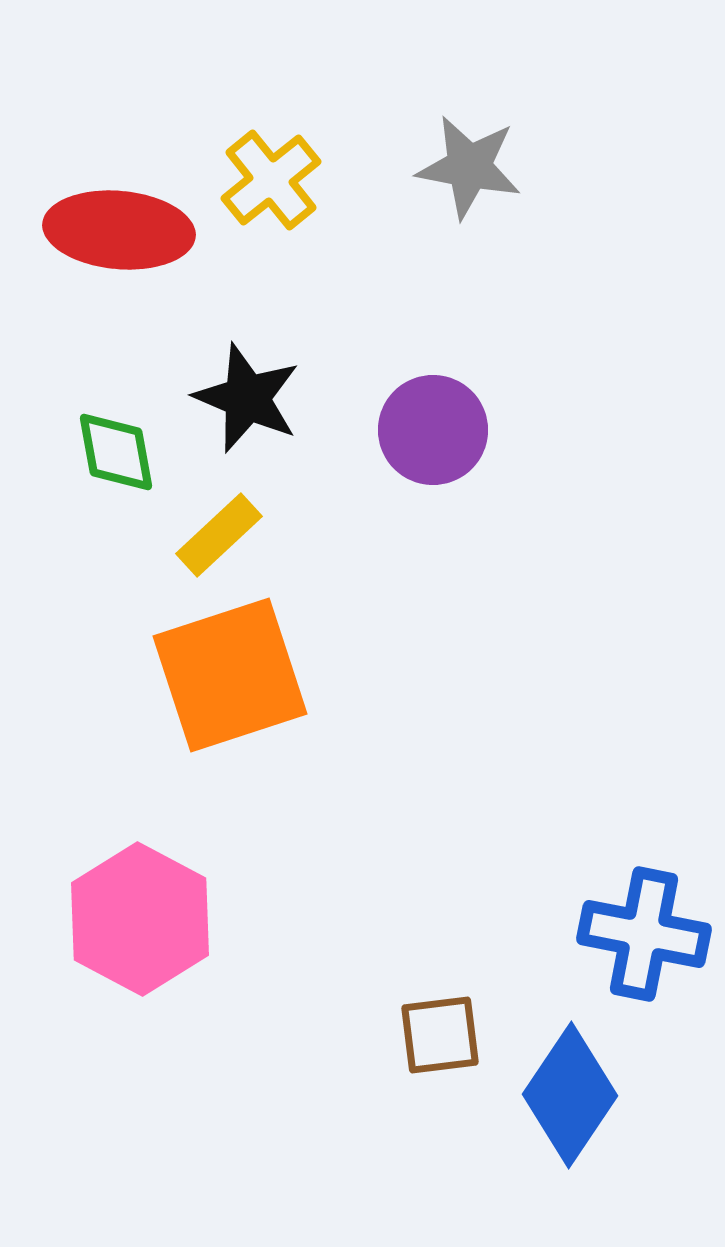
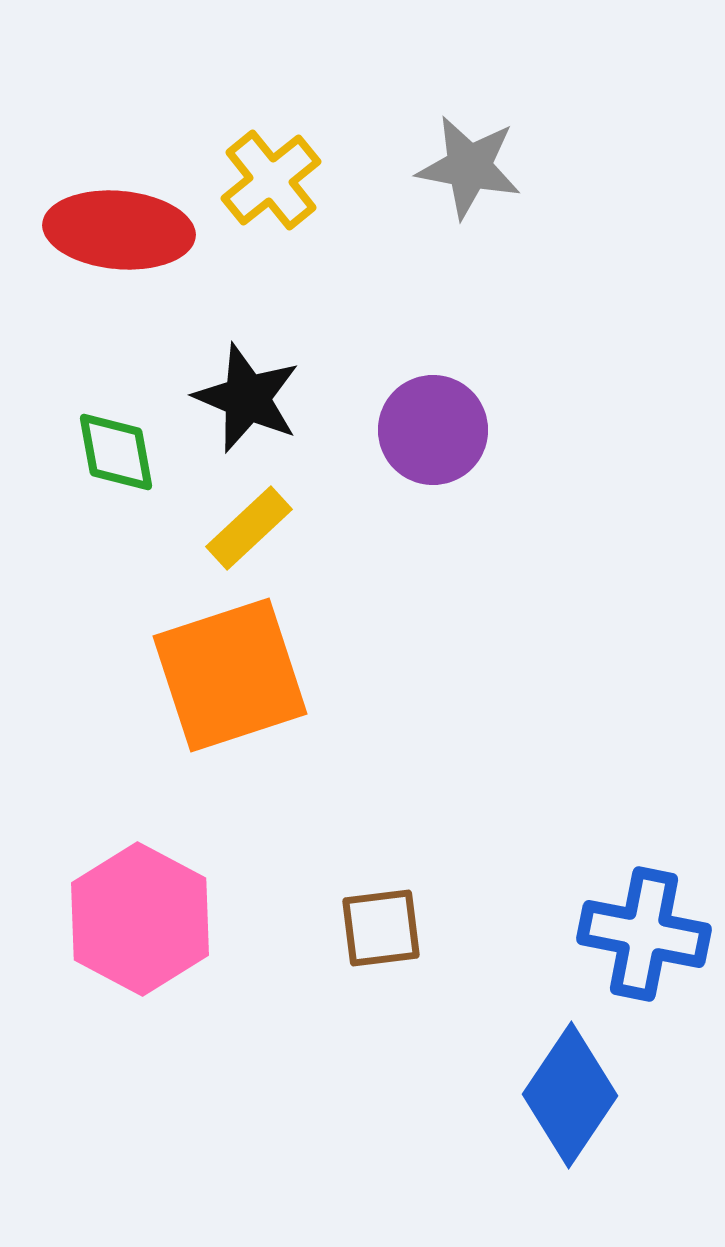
yellow rectangle: moved 30 px right, 7 px up
brown square: moved 59 px left, 107 px up
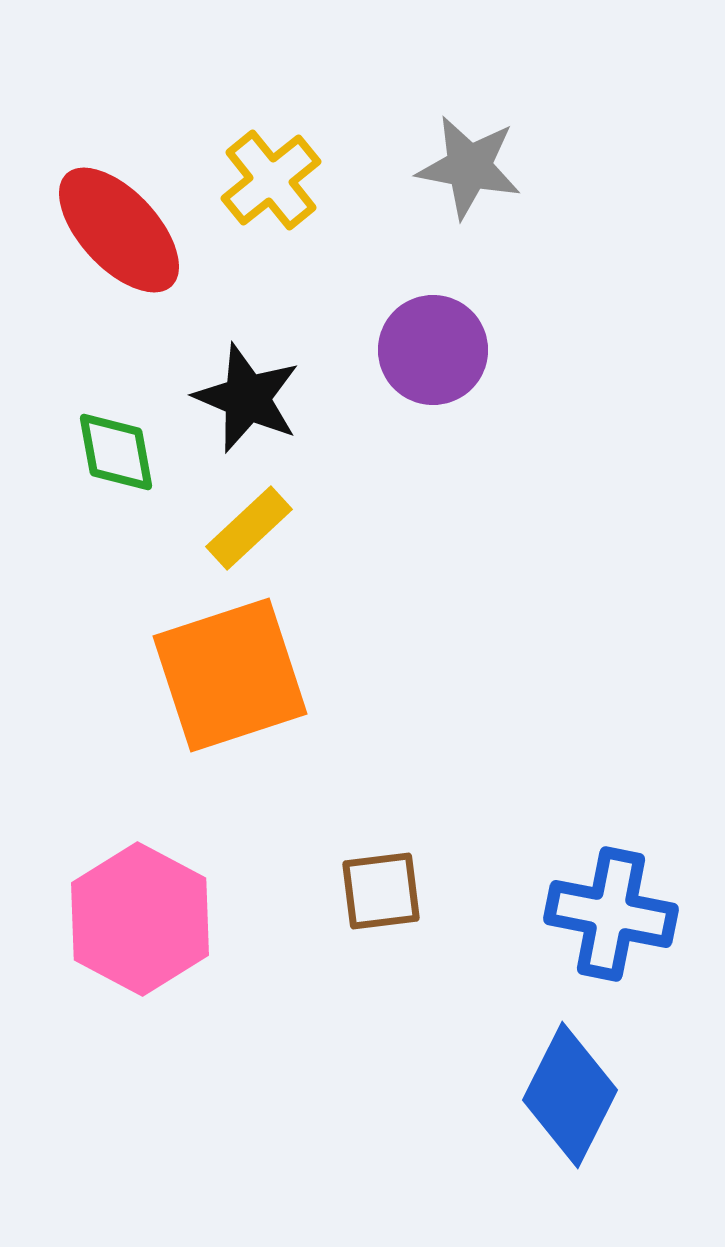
red ellipse: rotated 42 degrees clockwise
purple circle: moved 80 px up
brown square: moved 37 px up
blue cross: moved 33 px left, 20 px up
blue diamond: rotated 7 degrees counterclockwise
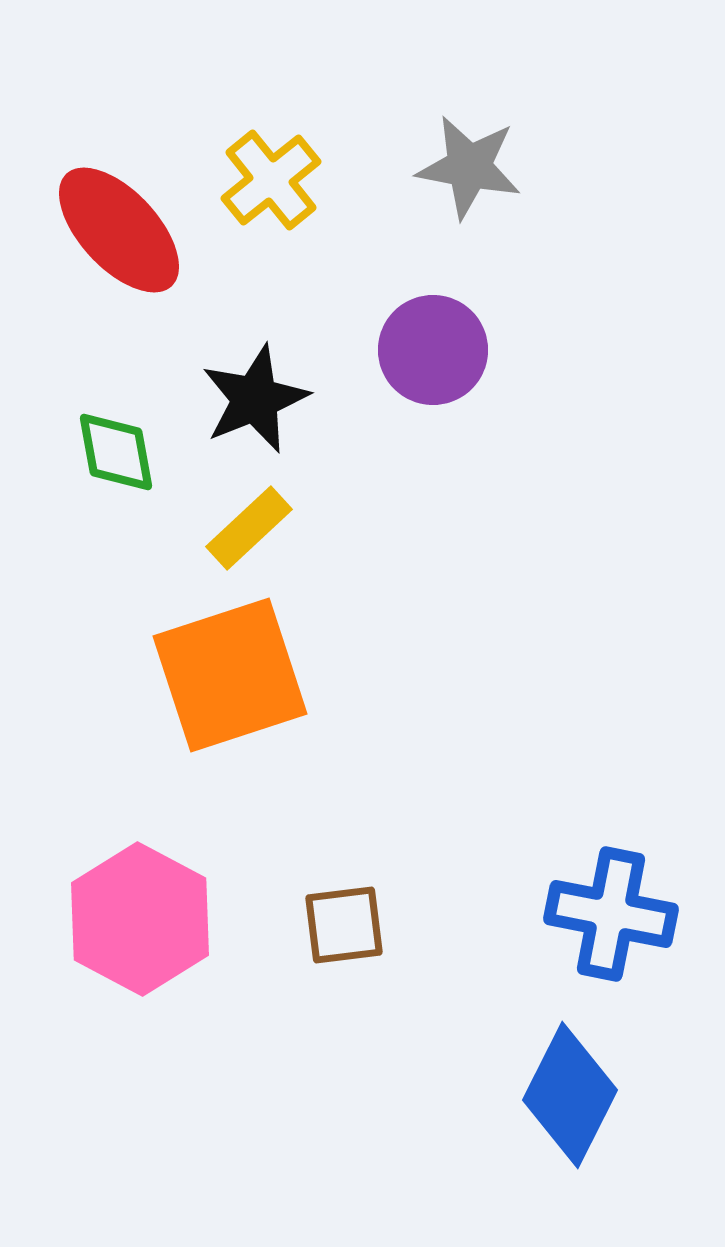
black star: moved 8 px right, 1 px down; rotated 27 degrees clockwise
brown square: moved 37 px left, 34 px down
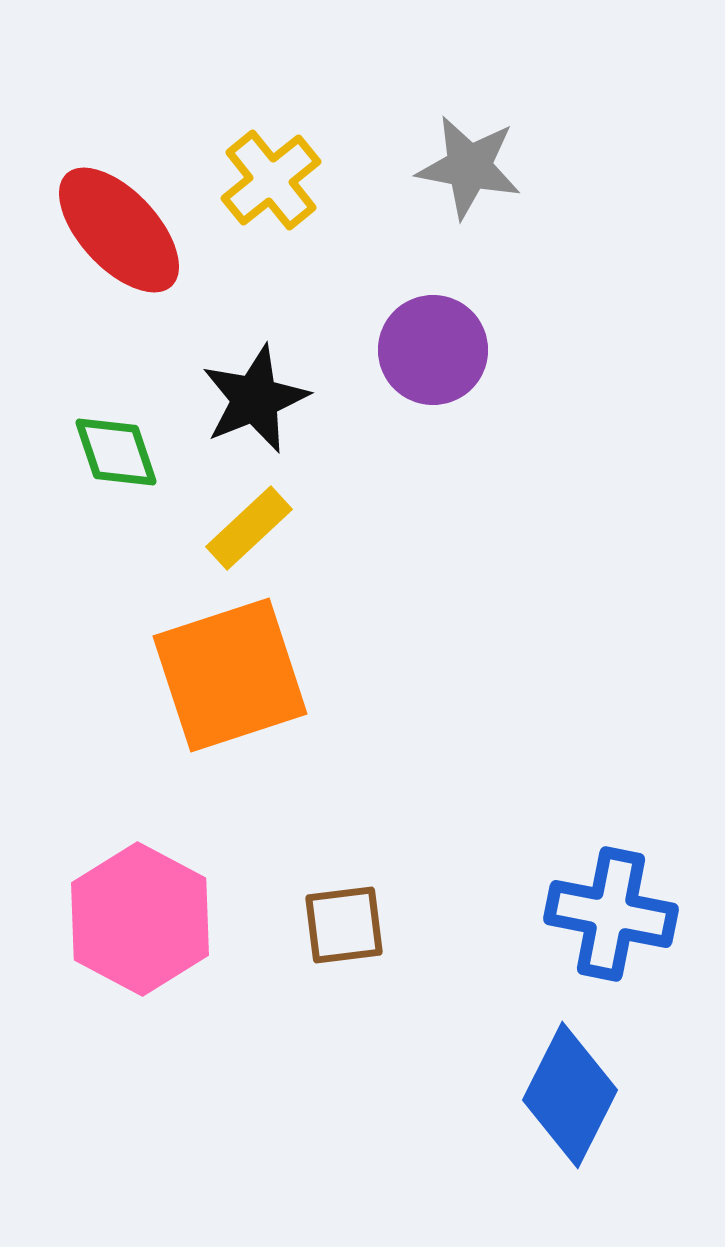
green diamond: rotated 8 degrees counterclockwise
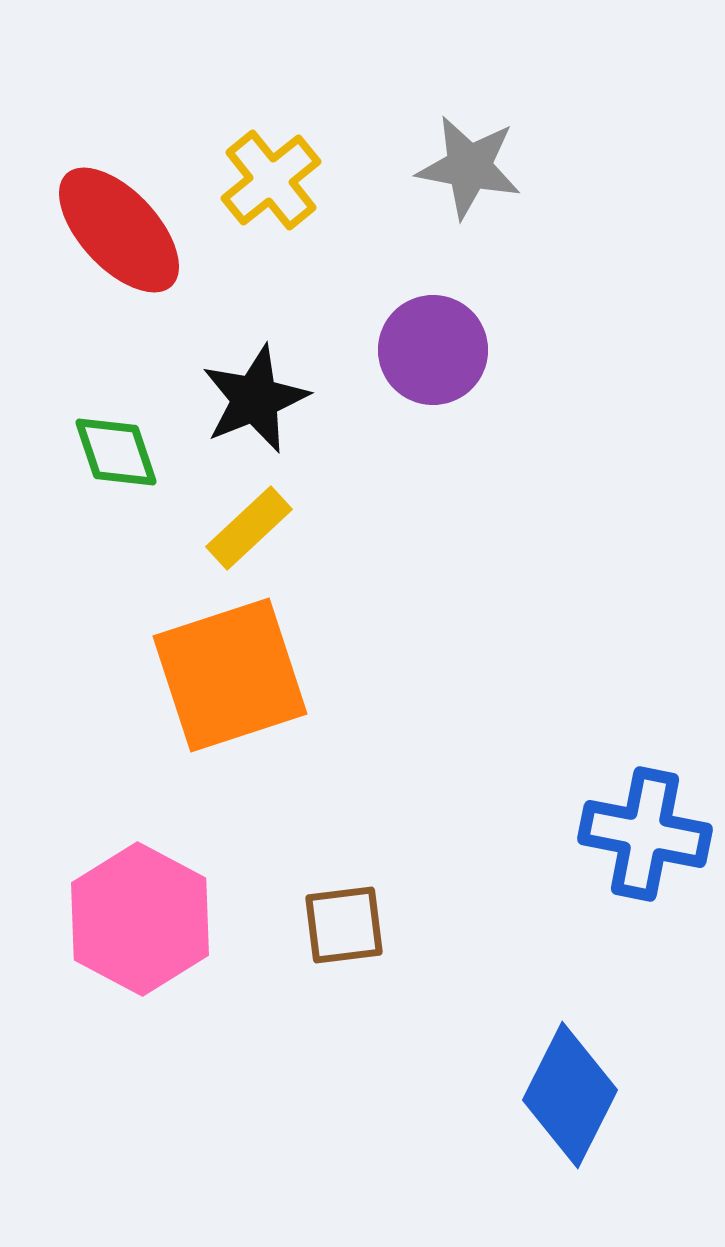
blue cross: moved 34 px right, 80 px up
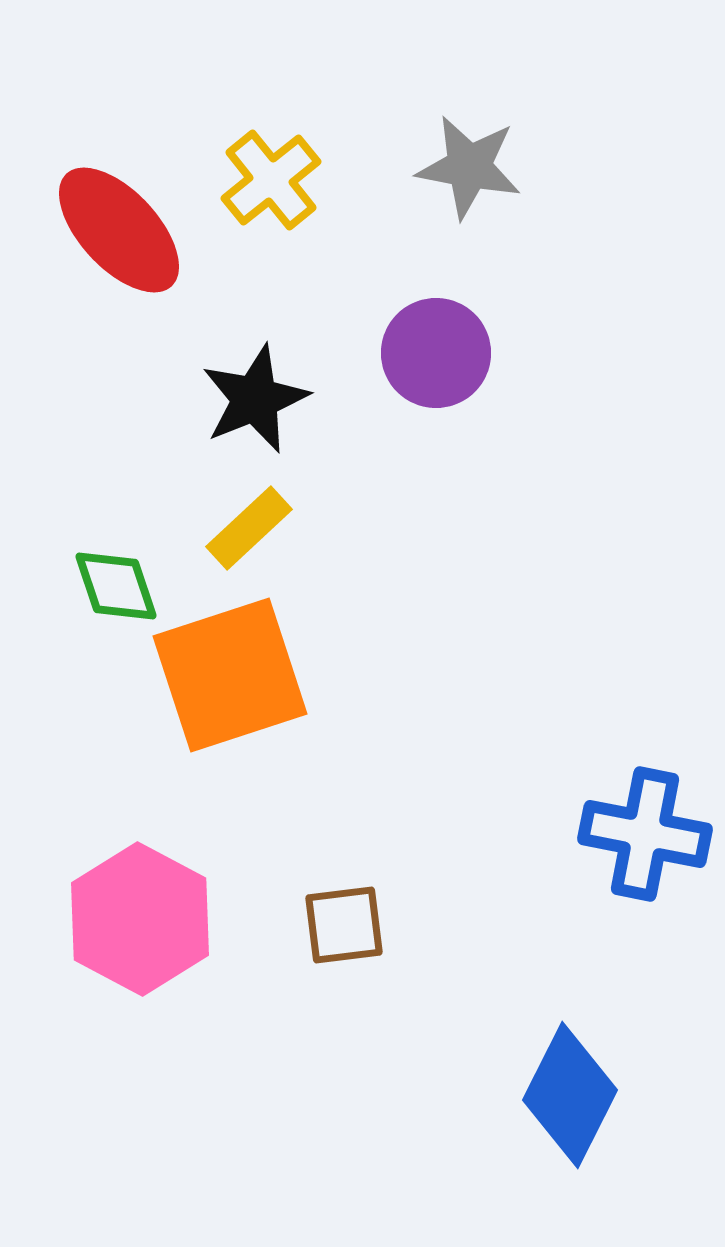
purple circle: moved 3 px right, 3 px down
green diamond: moved 134 px down
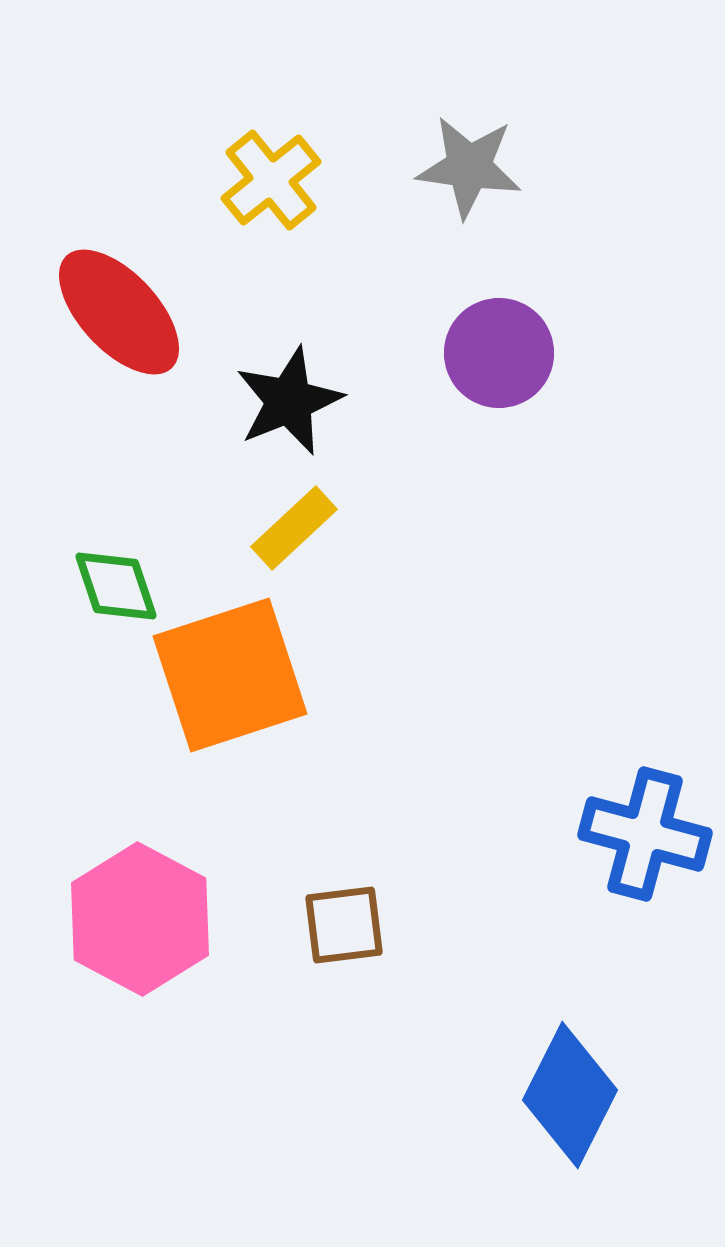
gray star: rotated 3 degrees counterclockwise
red ellipse: moved 82 px down
purple circle: moved 63 px right
black star: moved 34 px right, 2 px down
yellow rectangle: moved 45 px right
blue cross: rotated 4 degrees clockwise
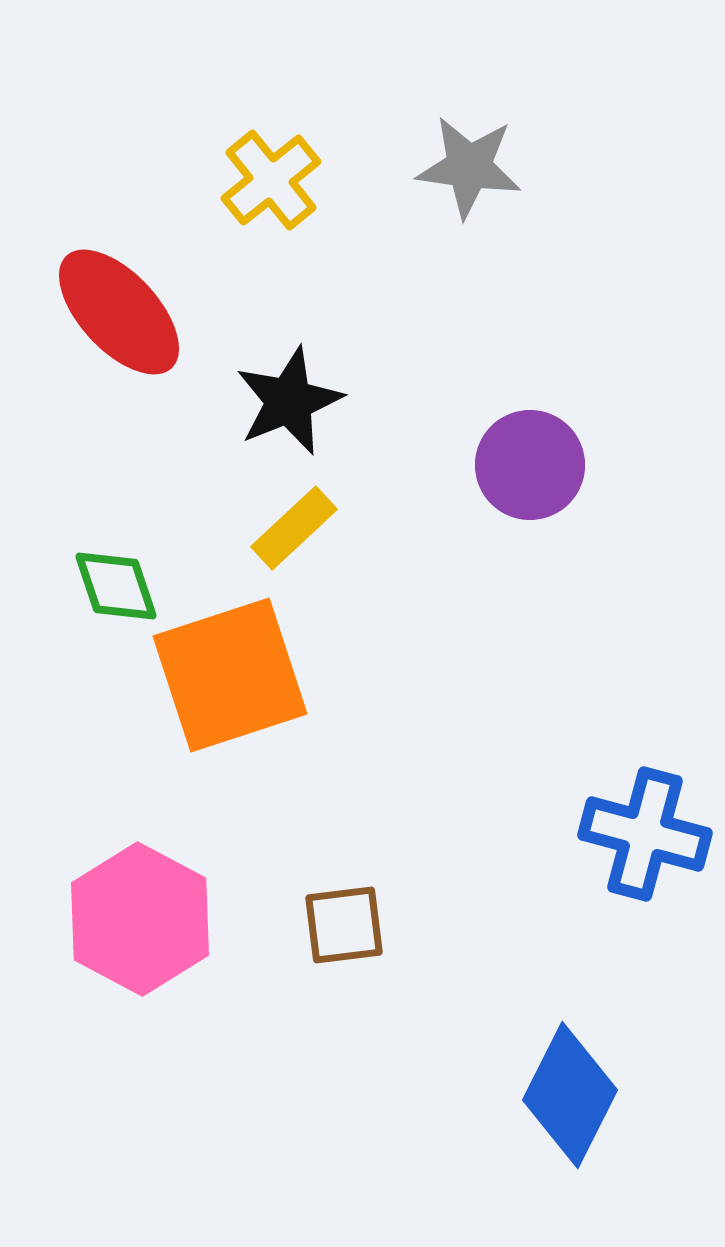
purple circle: moved 31 px right, 112 px down
